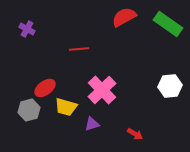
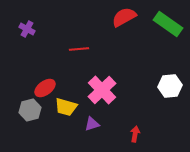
gray hexagon: moved 1 px right
red arrow: rotated 112 degrees counterclockwise
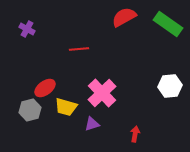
pink cross: moved 3 px down
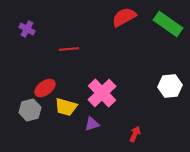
red line: moved 10 px left
red arrow: rotated 14 degrees clockwise
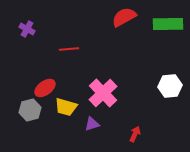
green rectangle: rotated 36 degrees counterclockwise
pink cross: moved 1 px right
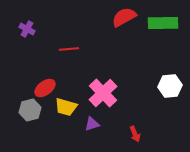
green rectangle: moved 5 px left, 1 px up
red arrow: rotated 133 degrees clockwise
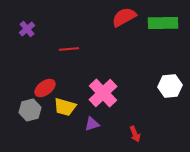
purple cross: rotated 21 degrees clockwise
yellow trapezoid: moved 1 px left
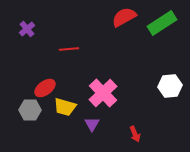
green rectangle: moved 1 px left; rotated 32 degrees counterclockwise
gray hexagon: rotated 15 degrees clockwise
purple triangle: rotated 42 degrees counterclockwise
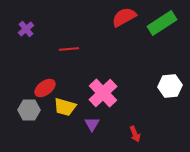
purple cross: moved 1 px left
gray hexagon: moved 1 px left
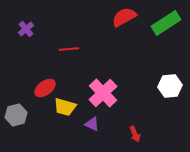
green rectangle: moved 4 px right
gray hexagon: moved 13 px left, 5 px down; rotated 15 degrees counterclockwise
purple triangle: rotated 35 degrees counterclockwise
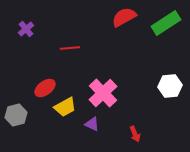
red line: moved 1 px right, 1 px up
yellow trapezoid: rotated 45 degrees counterclockwise
